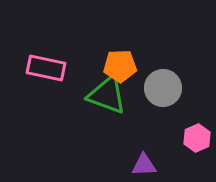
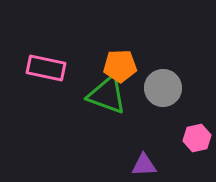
pink hexagon: rotated 12 degrees clockwise
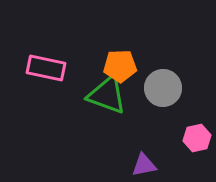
purple triangle: rotated 8 degrees counterclockwise
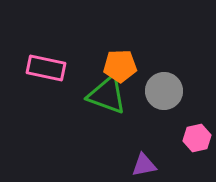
gray circle: moved 1 px right, 3 px down
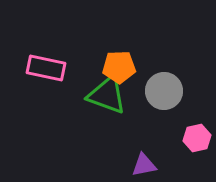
orange pentagon: moved 1 px left, 1 px down
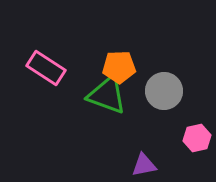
pink rectangle: rotated 21 degrees clockwise
